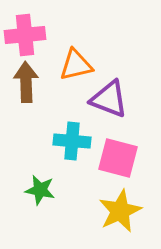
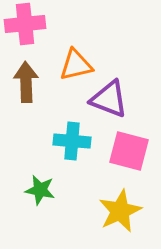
pink cross: moved 11 px up
pink square: moved 11 px right, 7 px up
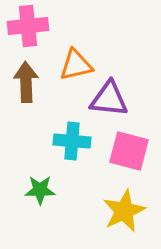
pink cross: moved 3 px right, 2 px down
purple triangle: rotated 15 degrees counterclockwise
green star: rotated 12 degrees counterclockwise
yellow star: moved 4 px right
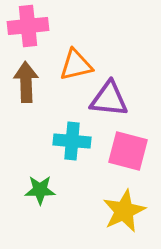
pink square: moved 1 px left
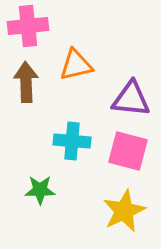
purple triangle: moved 22 px right
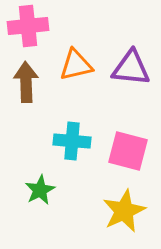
purple triangle: moved 31 px up
green star: rotated 28 degrees counterclockwise
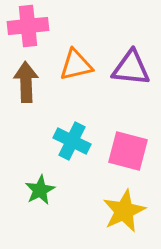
cyan cross: rotated 21 degrees clockwise
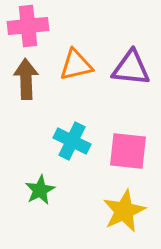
brown arrow: moved 3 px up
pink square: rotated 9 degrees counterclockwise
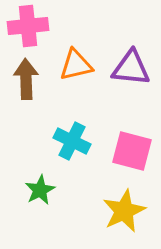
pink square: moved 4 px right; rotated 9 degrees clockwise
